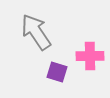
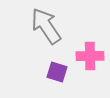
gray arrow: moved 10 px right, 6 px up
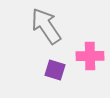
purple square: moved 2 px left, 2 px up
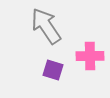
purple square: moved 2 px left
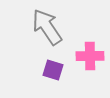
gray arrow: moved 1 px right, 1 px down
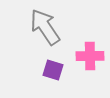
gray arrow: moved 2 px left
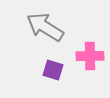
gray arrow: rotated 24 degrees counterclockwise
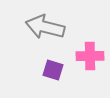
gray arrow: rotated 18 degrees counterclockwise
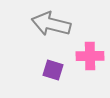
gray arrow: moved 6 px right, 3 px up
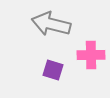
pink cross: moved 1 px right, 1 px up
